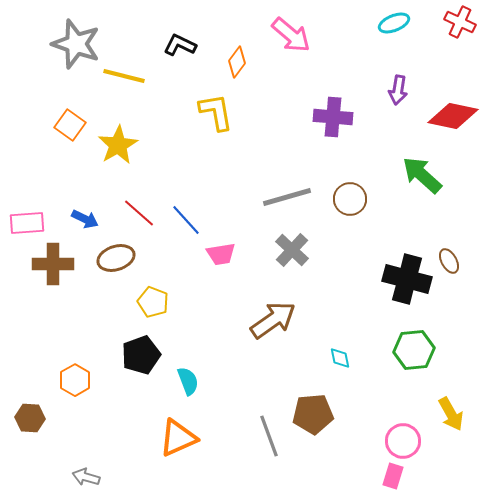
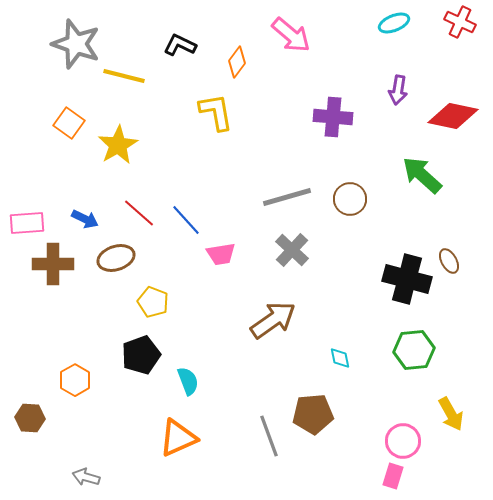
orange square at (70, 125): moved 1 px left, 2 px up
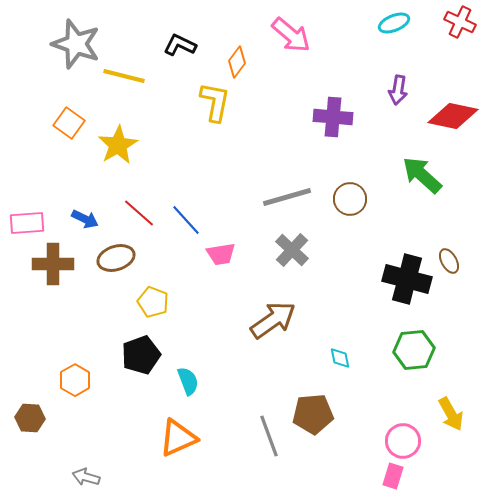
yellow L-shape at (216, 112): moved 1 px left, 10 px up; rotated 21 degrees clockwise
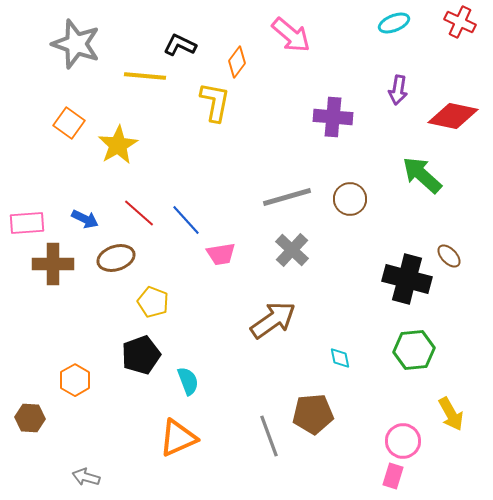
yellow line at (124, 76): moved 21 px right; rotated 9 degrees counterclockwise
brown ellipse at (449, 261): moved 5 px up; rotated 15 degrees counterclockwise
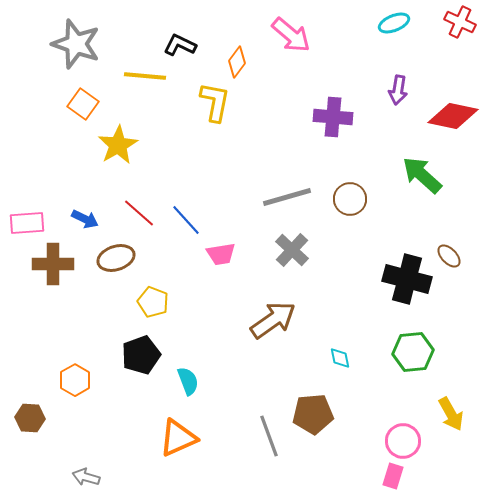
orange square at (69, 123): moved 14 px right, 19 px up
green hexagon at (414, 350): moved 1 px left, 2 px down
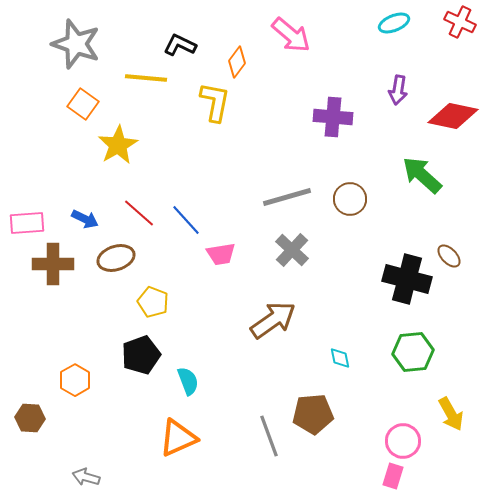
yellow line at (145, 76): moved 1 px right, 2 px down
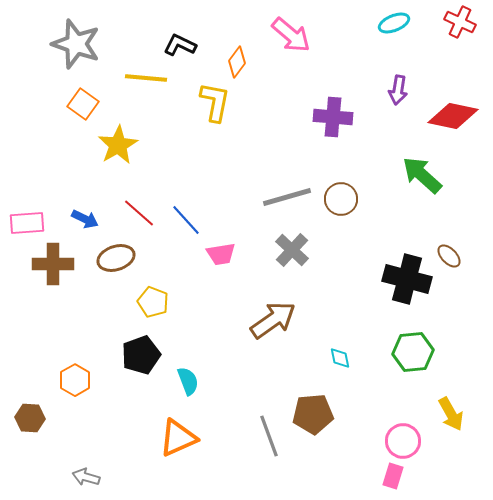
brown circle at (350, 199): moved 9 px left
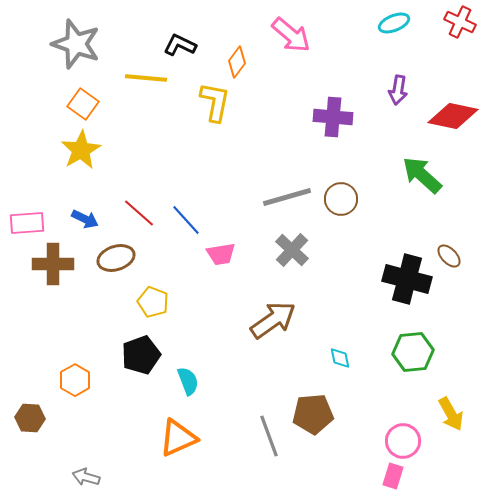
yellow star at (118, 145): moved 37 px left, 5 px down
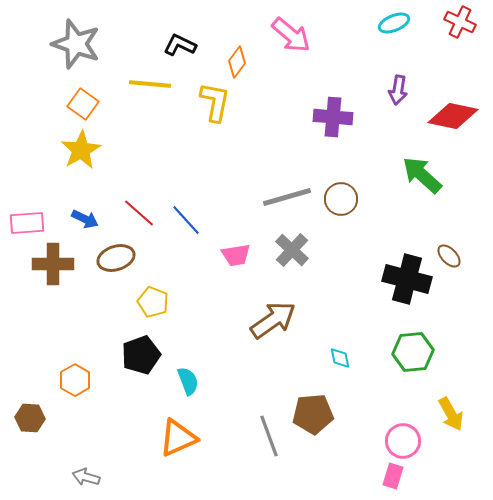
yellow line at (146, 78): moved 4 px right, 6 px down
pink trapezoid at (221, 254): moved 15 px right, 1 px down
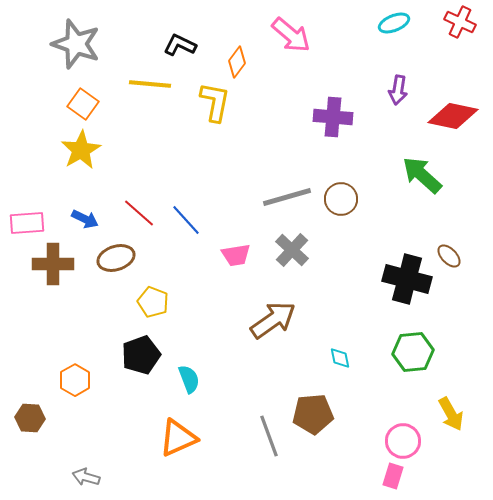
cyan semicircle at (188, 381): moved 1 px right, 2 px up
